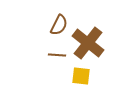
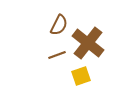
brown line: rotated 24 degrees counterclockwise
yellow square: rotated 24 degrees counterclockwise
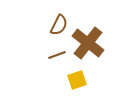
yellow square: moved 4 px left, 4 px down
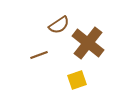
brown semicircle: rotated 30 degrees clockwise
brown line: moved 18 px left
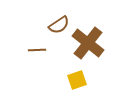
brown line: moved 2 px left, 5 px up; rotated 18 degrees clockwise
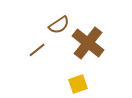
brown line: rotated 36 degrees counterclockwise
yellow square: moved 1 px right, 4 px down
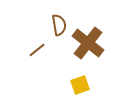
brown semicircle: rotated 65 degrees counterclockwise
yellow square: moved 2 px right, 1 px down
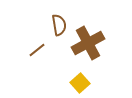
brown cross: rotated 24 degrees clockwise
yellow square: moved 2 px up; rotated 24 degrees counterclockwise
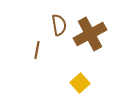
brown cross: moved 2 px right, 9 px up
brown line: rotated 42 degrees counterclockwise
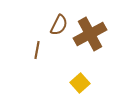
brown semicircle: rotated 35 degrees clockwise
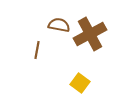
brown semicircle: rotated 105 degrees counterclockwise
yellow square: rotated 12 degrees counterclockwise
